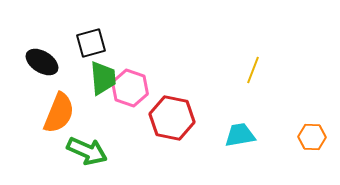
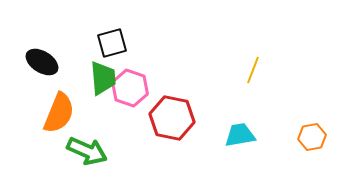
black square: moved 21 px right
orange hexagon: rotated 12 degrees counterclockwise
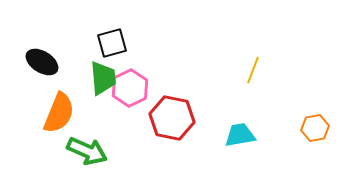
pink hexagon: rotated 15 degrees clockwise
orange hexagon: moved 3 px right, 9 px up
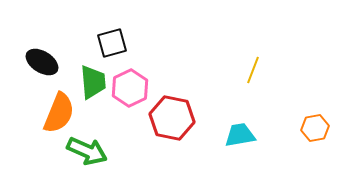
green trapezoid: moved 10 px left, 4 px down
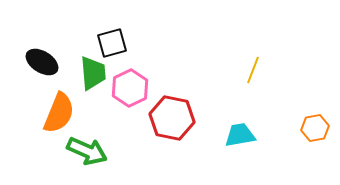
green trapezoid: moved 9 px up
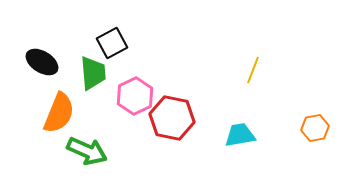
black square: rotated 12 degrees counterclockwise
pink hexagon: moved 5 px right, 8 px down
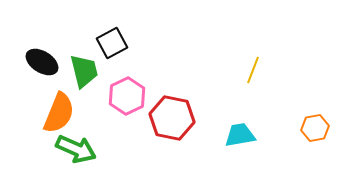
green trapezoid: moved 9 px left, 2 px up; rotated 9 degrees counterclockwise
pink hexagon: moved 8 px left
green arrow: moved 11 px left, 2 px up
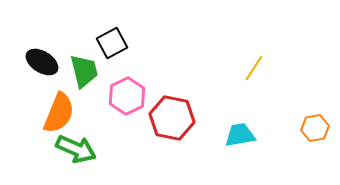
yellow line: moved 1 px right, 2 px up; rotated 12 degrees clockwise
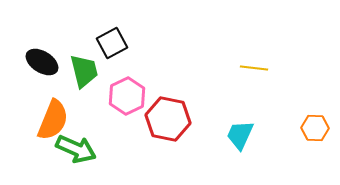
yellow line: rotated 64 degrees clockwise
orange semicircle: moved 6 px left, 7 px down
red hexagon: moved 4 px left, 1 px down
orange hexagon: rotated 12 degrees clockwise
cyan trapezoid: rotated 56 degrees counterclockwise
